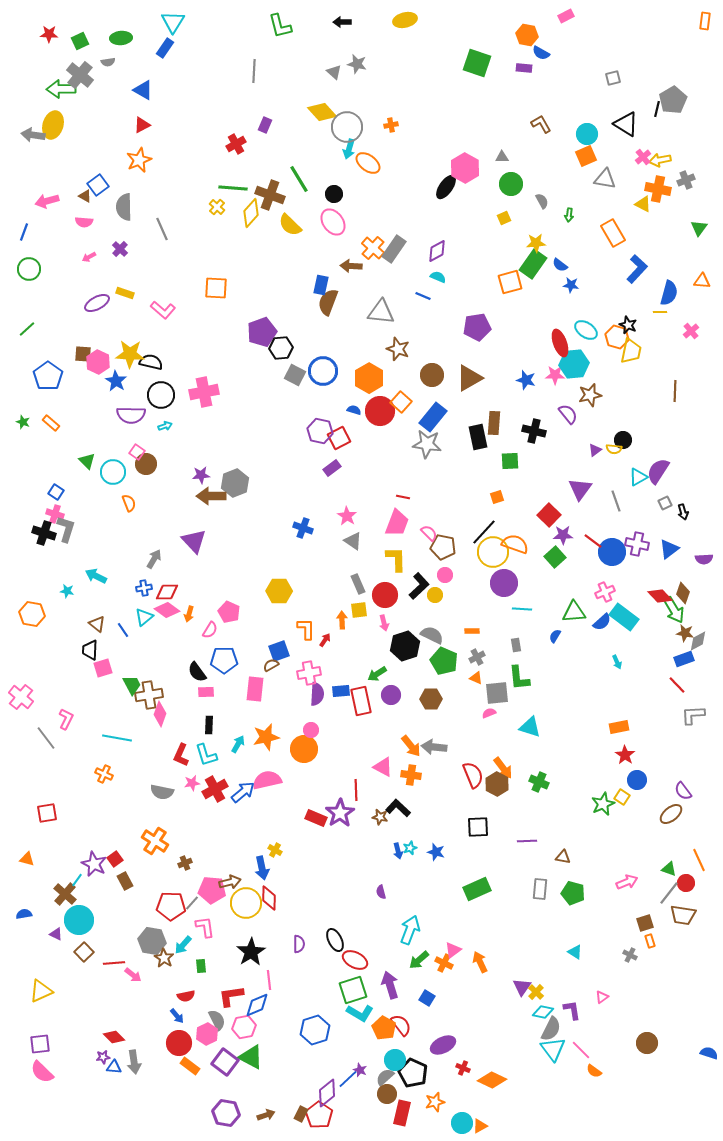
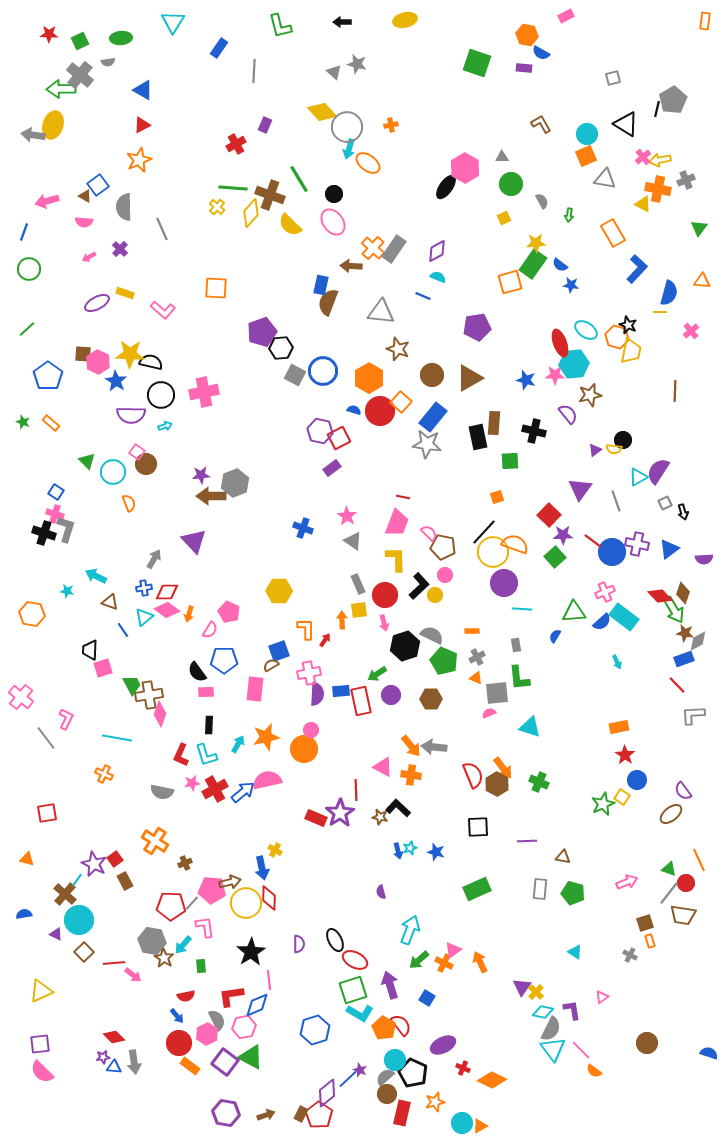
blue rectangle at (165, 48): moved 54 px right
brown triangle at (97, 624): moved 13 px right, 22 px up; rotated 18 degrees counterclockwise
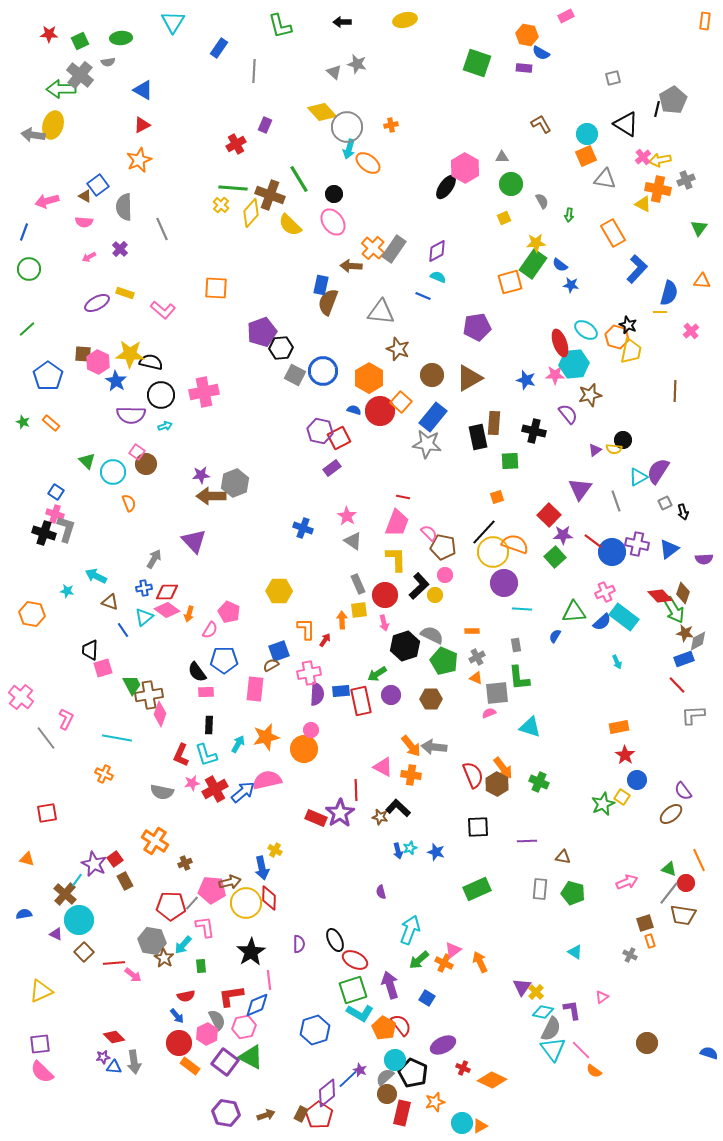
yellow cross at (217, 207): moved 4 px right, 2 px up
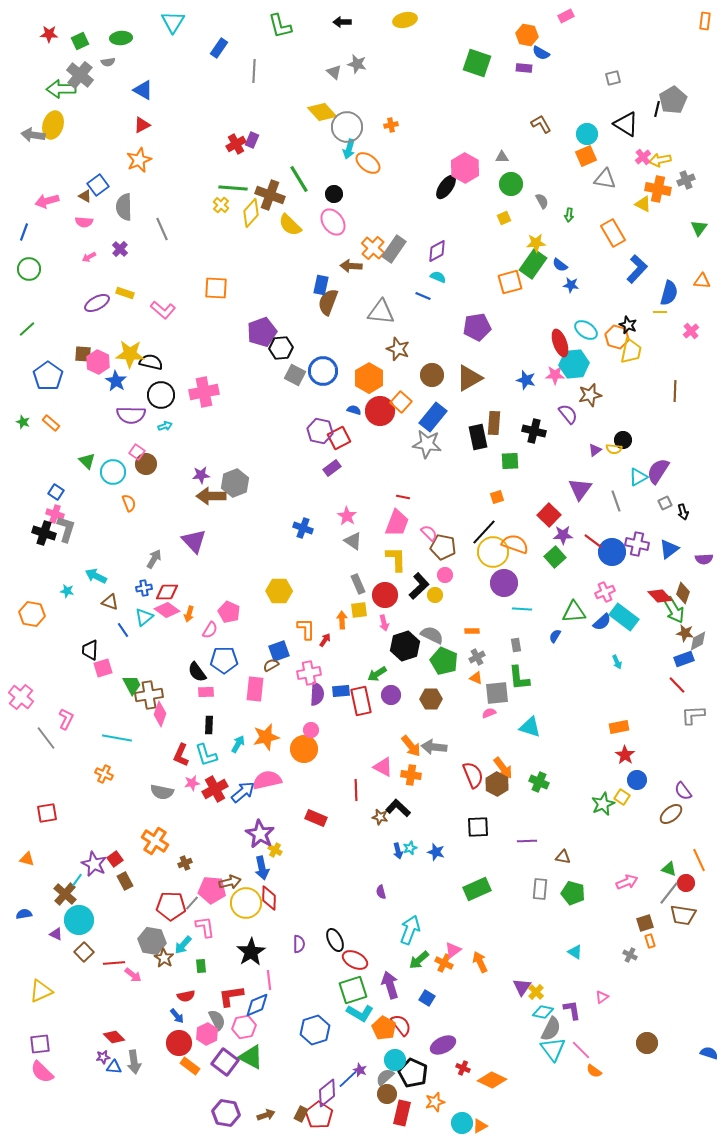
purple rectangle at (265, 125): moved 13 px left, 15 px down
purple star at (340, 813): moved 80 px left, 21 px down; rotated 8 degrees counterclockwise
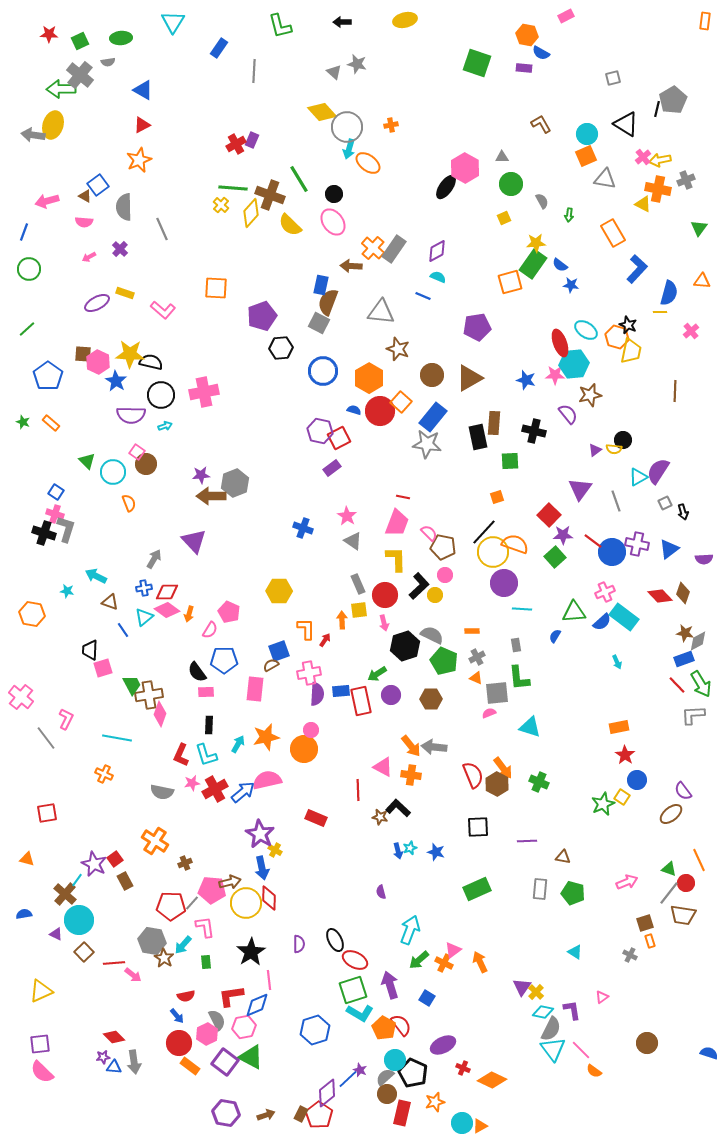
purple pentagon at (262, 332): moved 16 px up
gray square at (295, 375): moved 24 px right, 52 px up
green arrow at (674, 610): moved 27 px right, 74 px down
red line at (356, 790): moved 2 px right
green rectangle at (201, 966): moved 5 px right, 4 px up
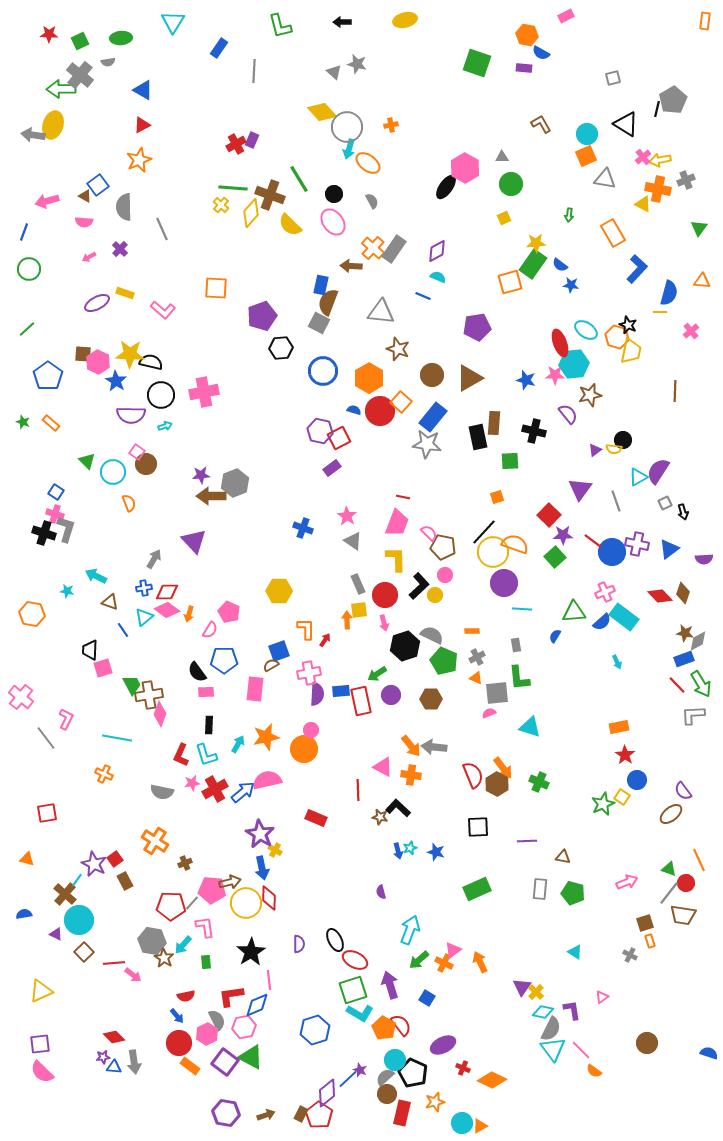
gray semicircle at (542, 201): moved 170 px left
orange arrow at (342, 620): moved 5 px right
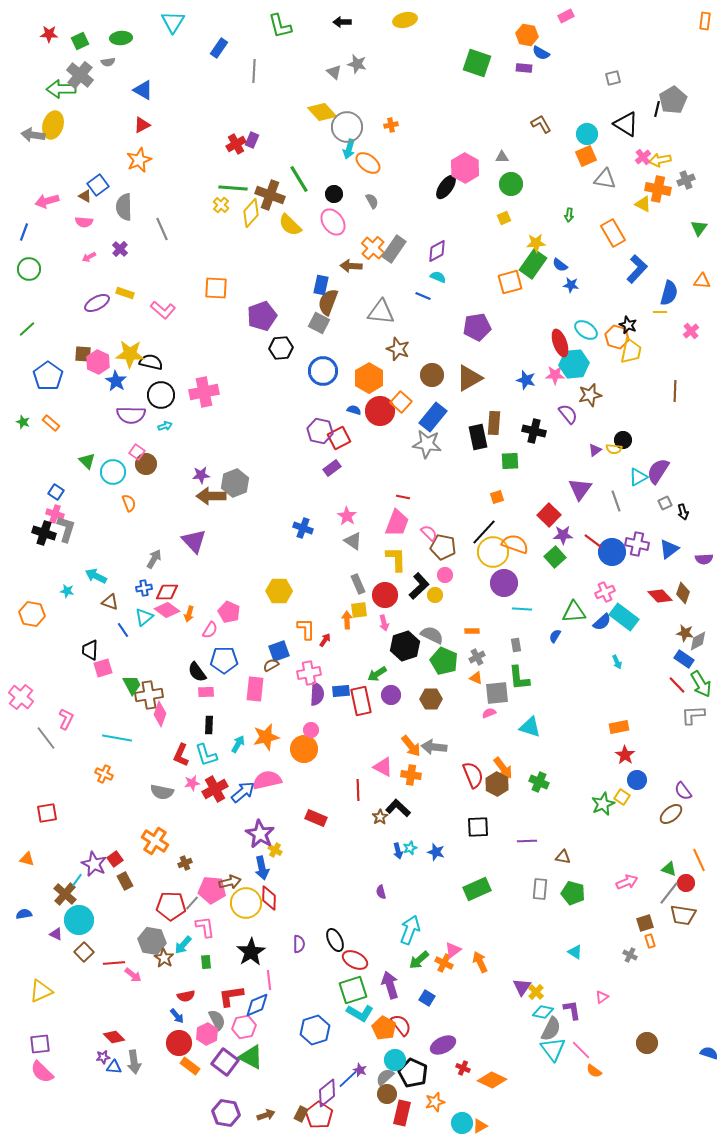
blue rectangle at (684, 659): rotated 54 degrees clockwise
brown star at (380, 817): rotated 28 degrees clockwise
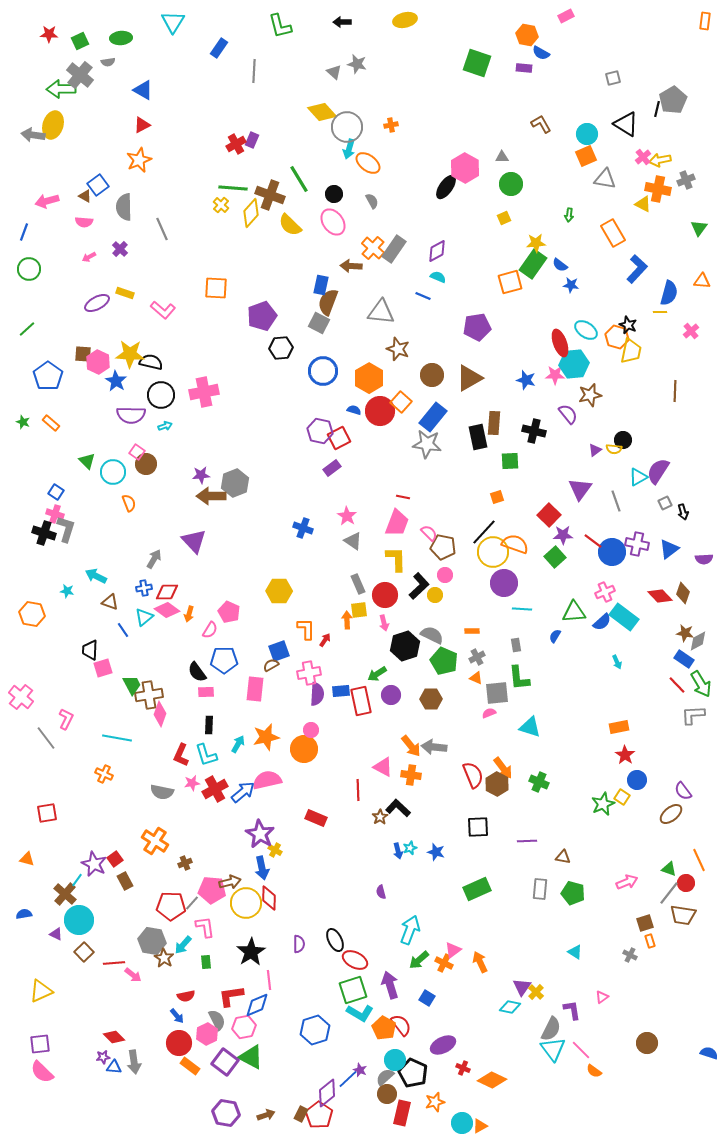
cyan diamond at (543, 1012): moved 33 px left, 5 px up
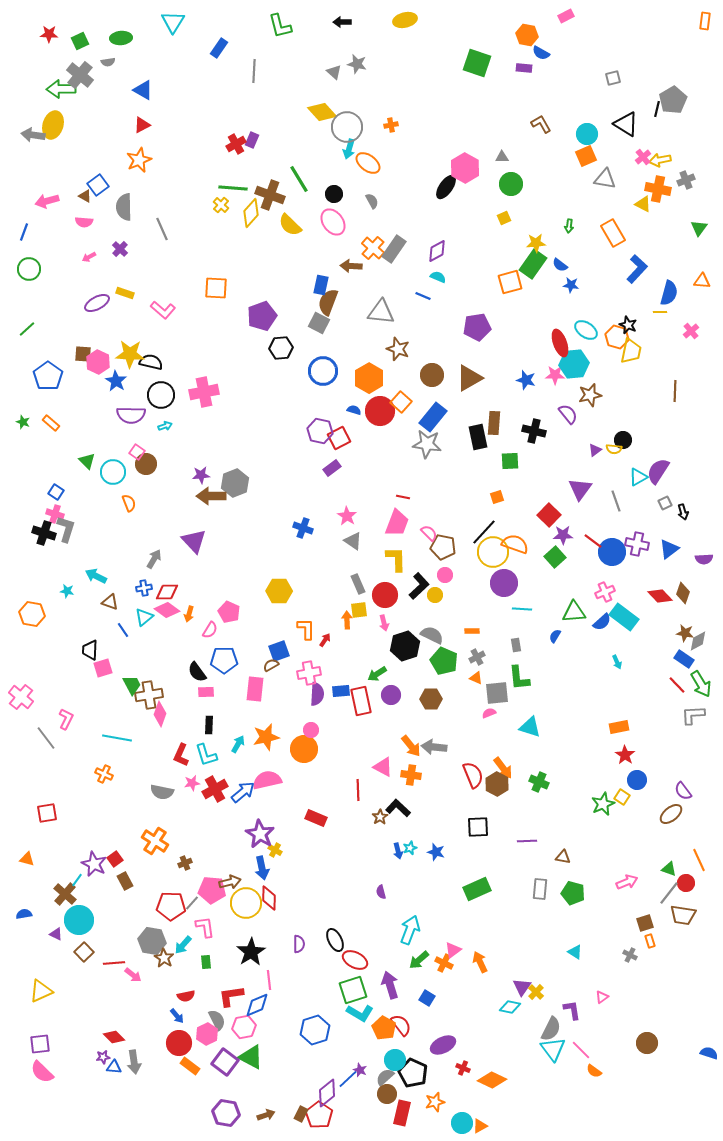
green arrow at (569, 215): moved 11 px down
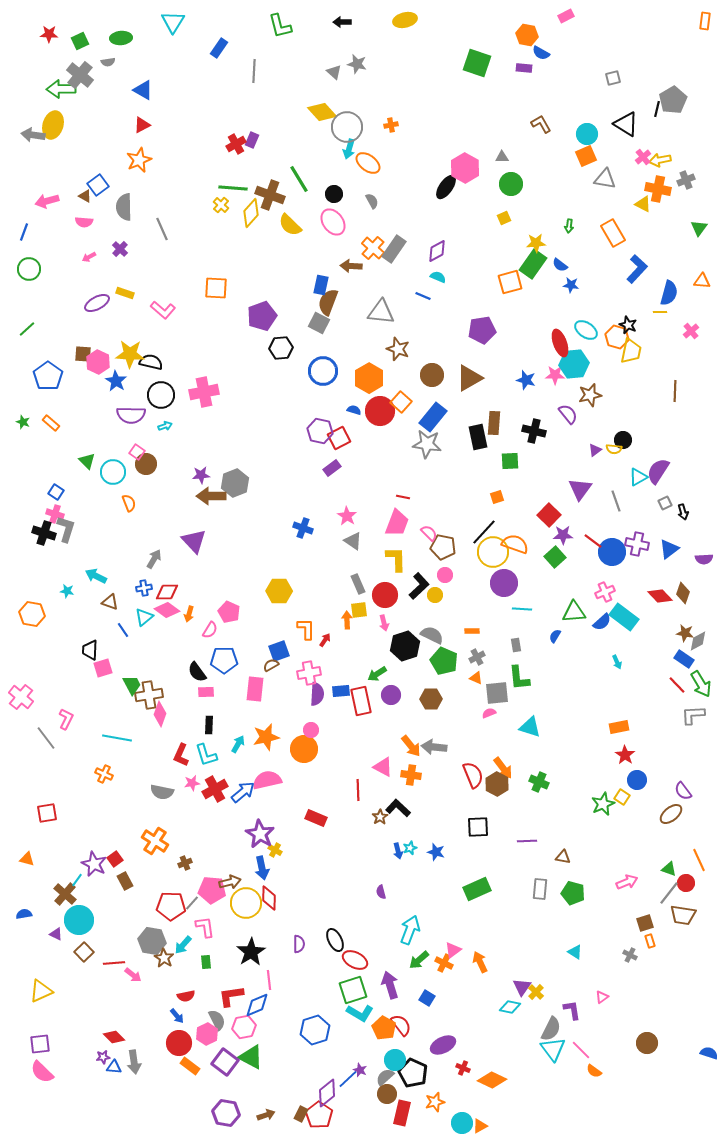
purple pentagon at (477, 327): moved 5 px right, 3 px down
